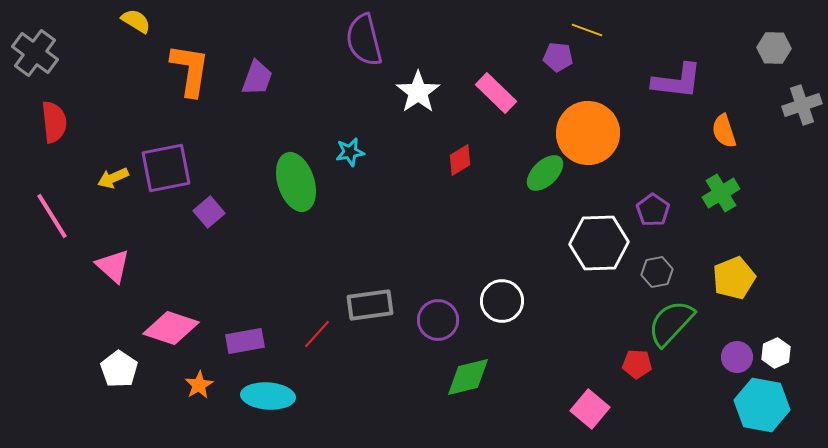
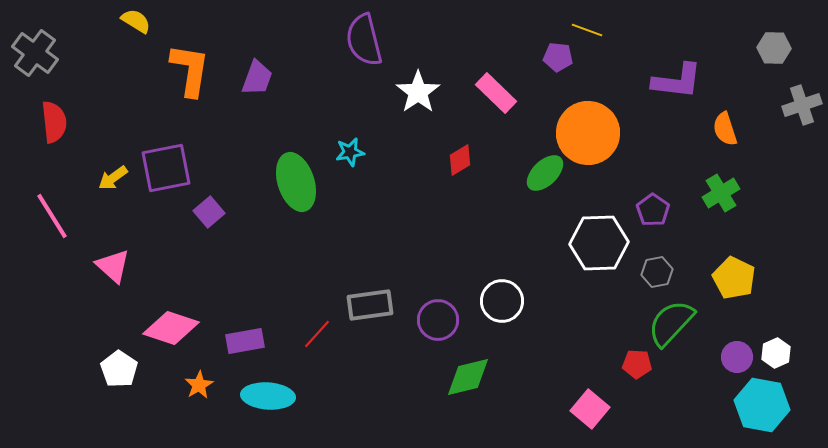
orange semicircle at (724, 131): moved 1 px right, 2 px up
yellow arrow at (113, 178): rotated 12 degrees counterclockwise
yellow pentagon at (734, 278): rotated 24 degrees counterclockwise
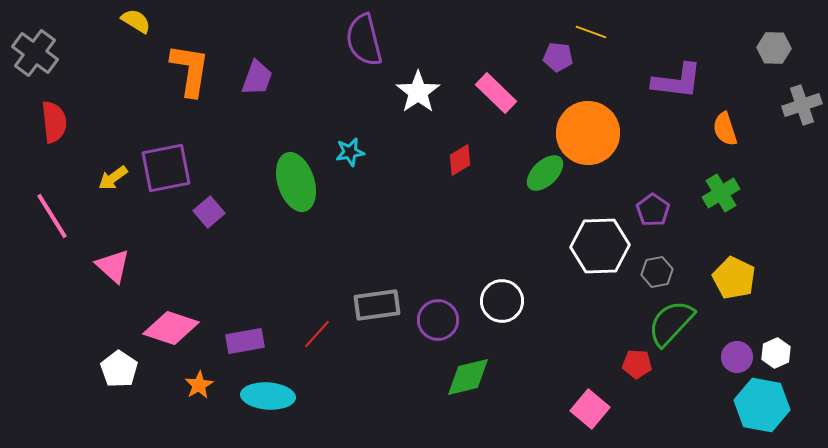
yellow line at (587, 30): moved 4 px right, 2 px down
white hexagon at (599, 243): moved 1 px right, 3 px down
gray rectangle at (370, 305): moved 7 px right
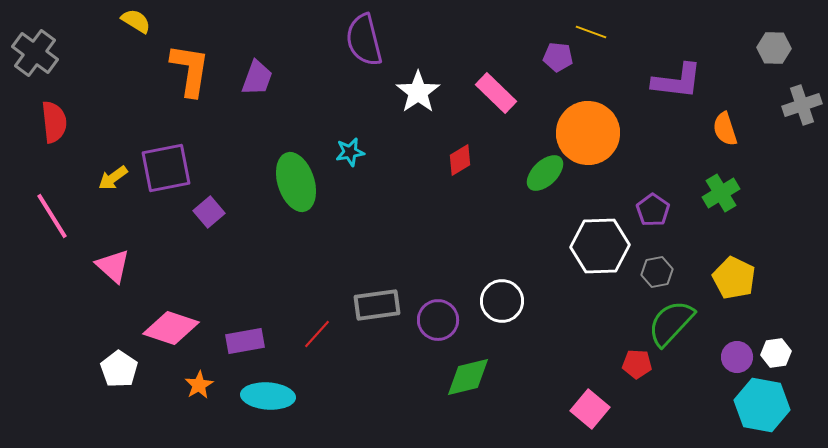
white hexagon at (776, 353): rotated 16 degrees clockwise
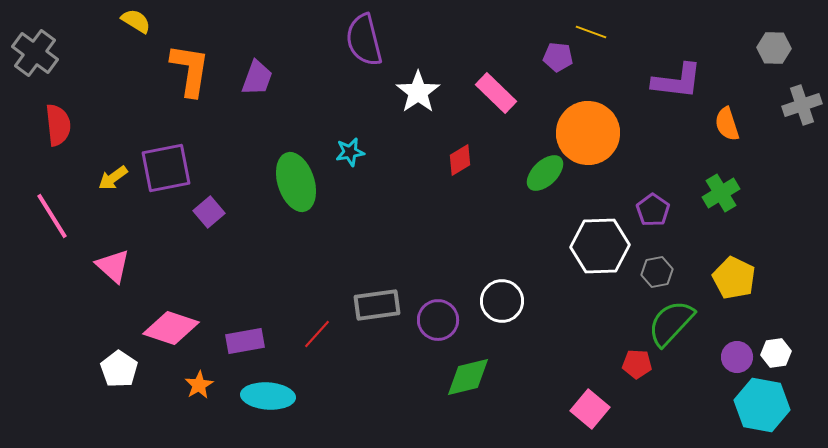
red semicircle at (54, 122): moved 4 px right, 3 px down
orange semicircle at (725, 129): moved 2 px right, 5 px up
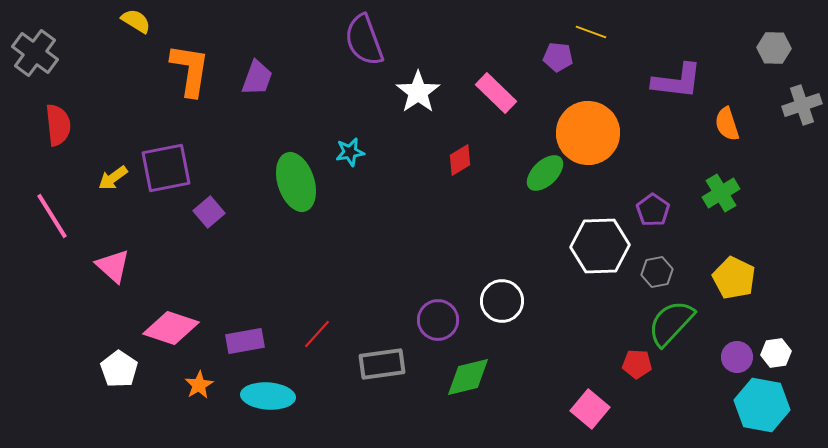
purple semicircle at (364, 40): rotated 6 degrees counterclockwise
gray rectangle at (377, 305): moved 5 px right, 59 px down
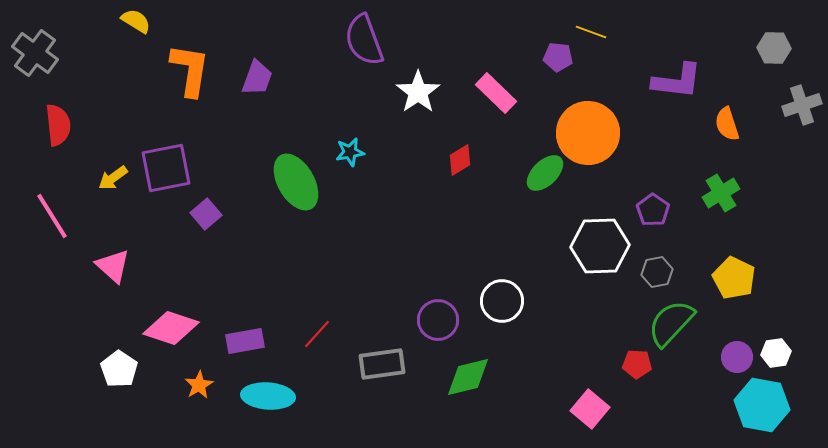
green ellipse at (296, 182): rotated 12 degrees counterclockwise
purple square at (209, 212): moved 3 px left, 2 px down
